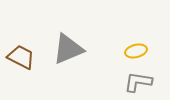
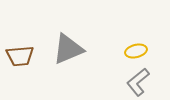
brown trapezoid: moved 1 px left, 1 px up; rotated 148 degrees clockwise
gray L-shape: rotated 48 degrees counterclockwise
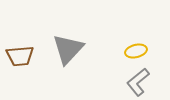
gray triangle: rotated 24 degrees counterclockwise
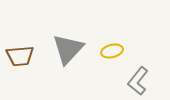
yellow ellipse: moved 24 px left
gray L-shape: moved 1 px up; rotated 12 degrees counterclockwise
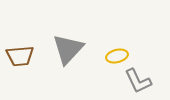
yellow ellipse: moved 5 px right, 5 px down
gray L-shape: rotated 64 degrees counterclockwise
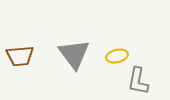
gray triangle: moved 6 px right, 5 px down; rotated 20 degrees counterclockwise
gray L-shape: rotated 36 degrees clockwise
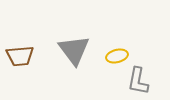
gray triangle: moved 4 px up
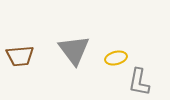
yellow ellipse: moved 1 px left, 2 px down
gray L-shape: moved 1 px right, 1 px down
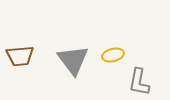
gray triangle: moved 1 px left, 10 px down
yellow ellipse: moved 3 px left, 3 px up
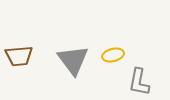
brown trapezoid: moved 1 px left
